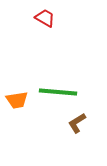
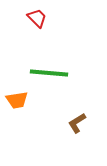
red trapezoid: moved 8 px left; rotated 15 degrees clockwise
green line: moved 9 px left, 19 px up
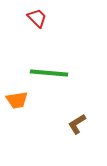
brown L-shape: moved 1 px down
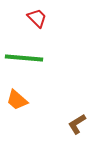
green line: moved 25 px left, 15 px up
orange trapezoid: rotated 50 degrees clockwise
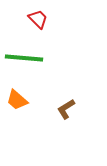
red trapezoid: moved 1 px right, 1 px down
brown L-shape: moved 11 px left, 15 px up
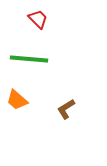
green line: moved 5 px right, 1 px down
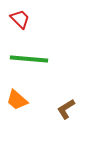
red trapezoid: moved 18 px left
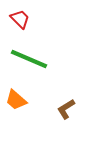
green line: rotated 18 degrees clockwise
orange trapezoid: moved 1 px left
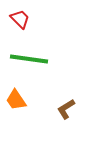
green line: rotated 15 degrees counterclockwise
orange trapezoid: rotated 15 degrees clockwise
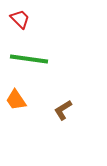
brown L-shape: moved 3 px left, 1 px down
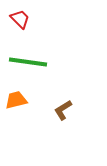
green line: moved 1 px left, 3 px down
orange trapezoid: rotated 110 degrees clockwise
